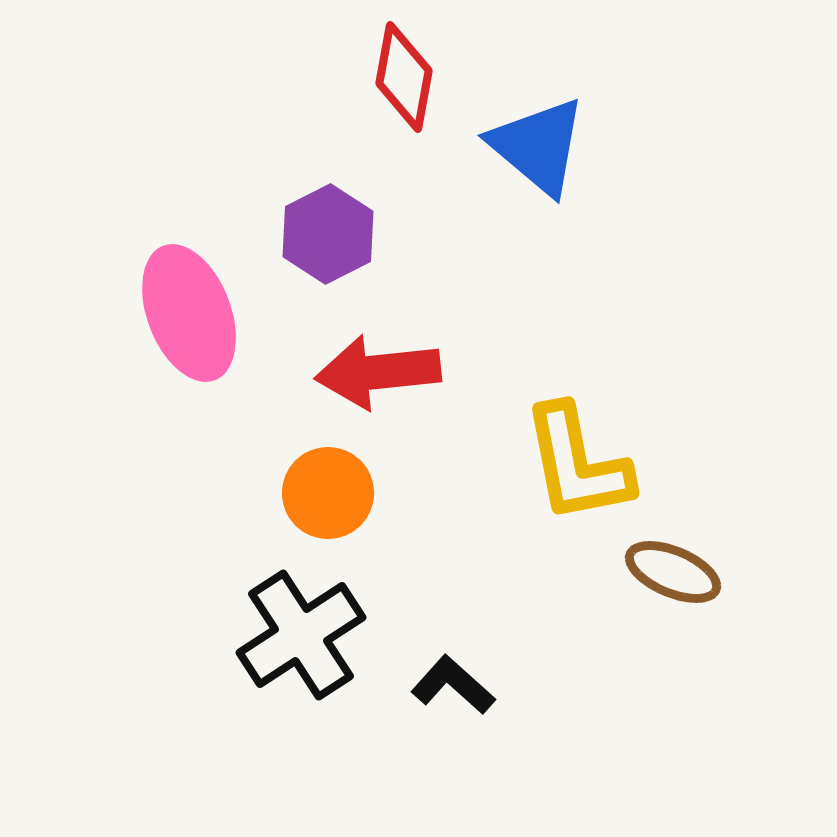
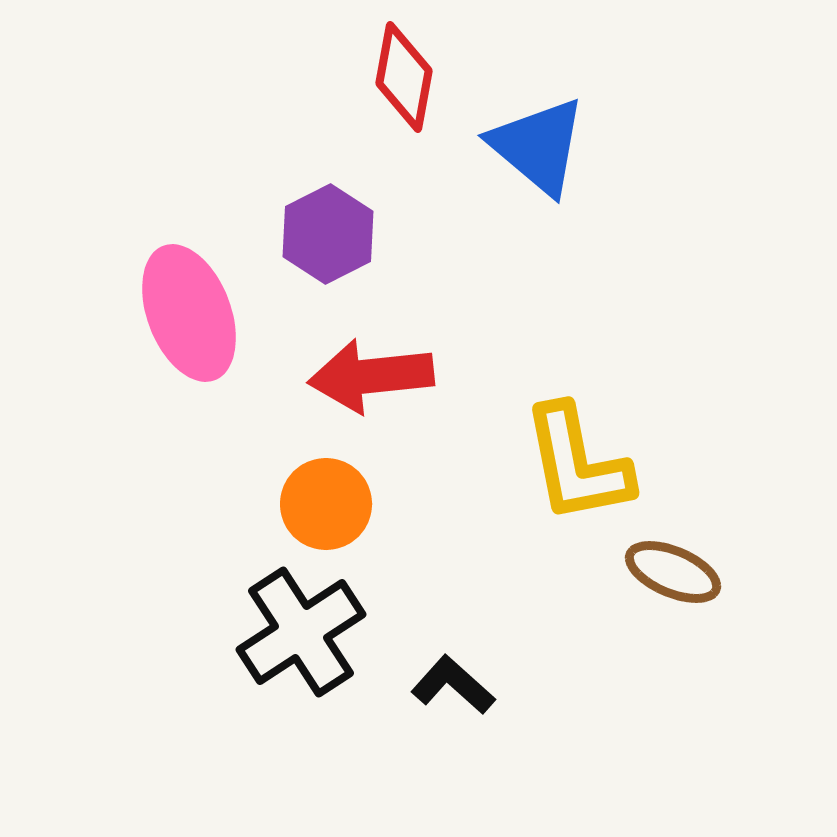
red arrow: moved 7 px left, 4 px down
orange circle: moved 2 px left, 11 px down
black cross: moved 3 px up
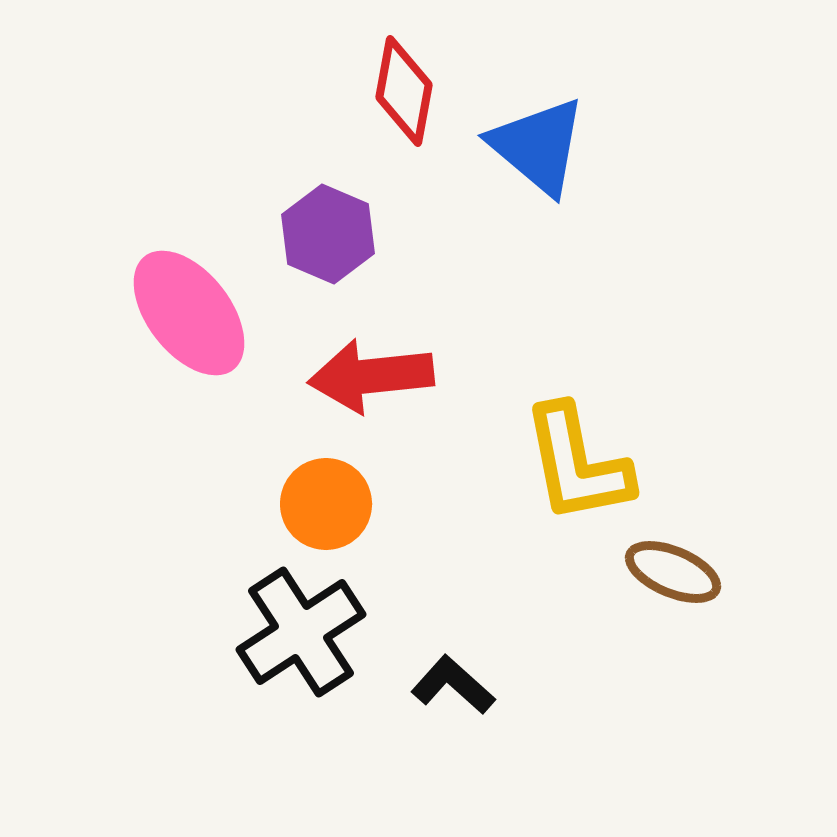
red diamond: moved 14 px down
purple hexagon: rotated 10 degrees counterclockwise
pink ellipse: rotated 17 degrees counterclockwise
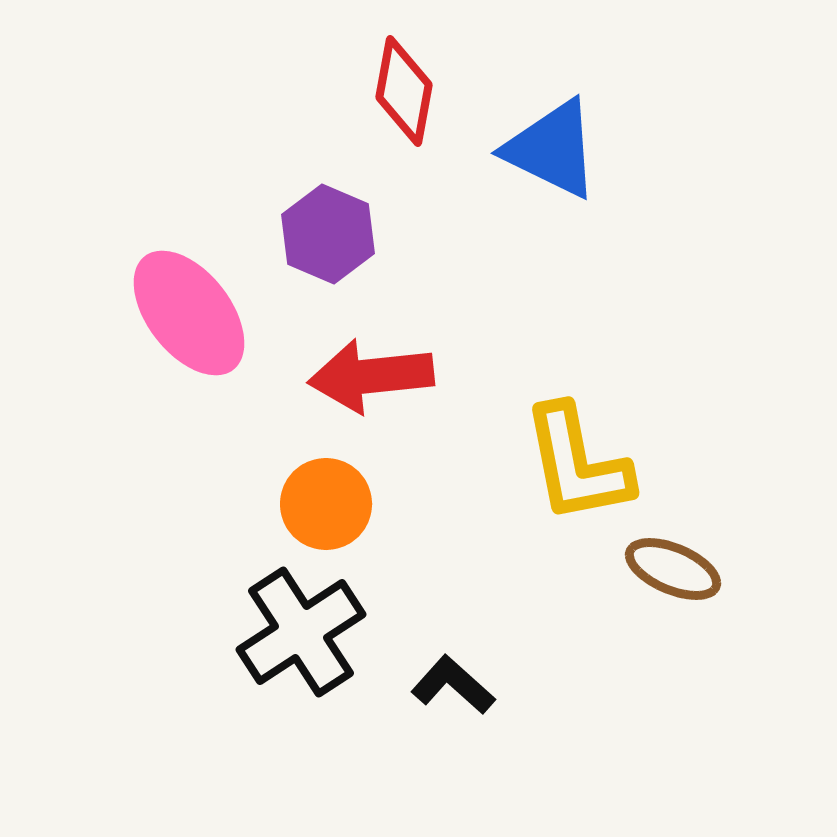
blue triangle: moved 14 px right, 3 px down; rotated 14 degrees counterclockwise
brown ellipse: moved 3 px up
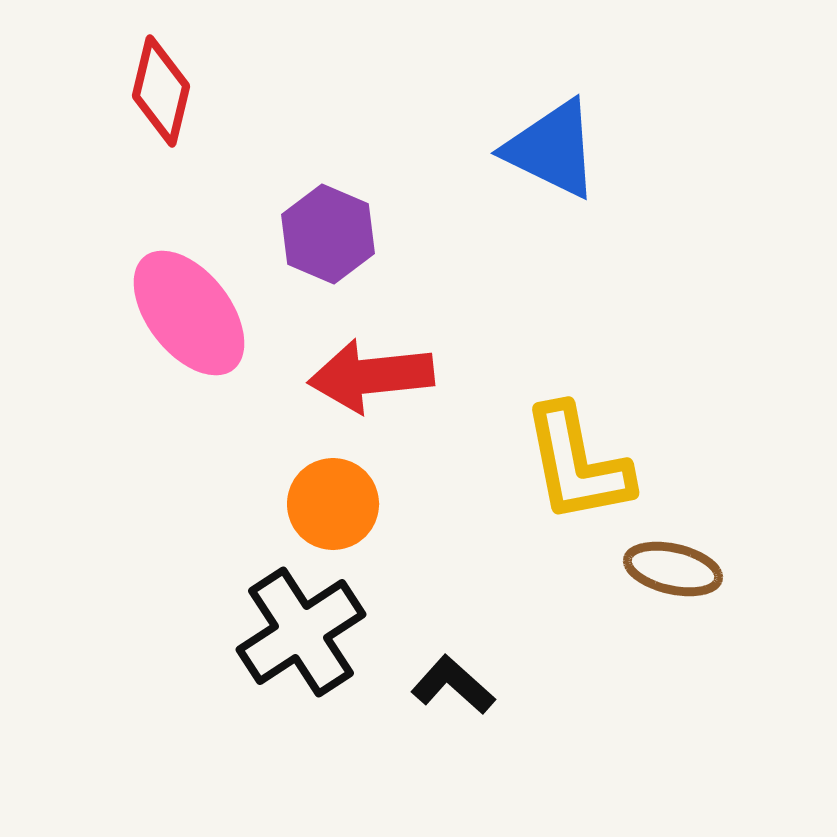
red diamond: moved 243 px left; rotated 3 degrees clockwise
orange circle: moved 7 px right
brown ellipse: rotated 10 degrees counterclockwise
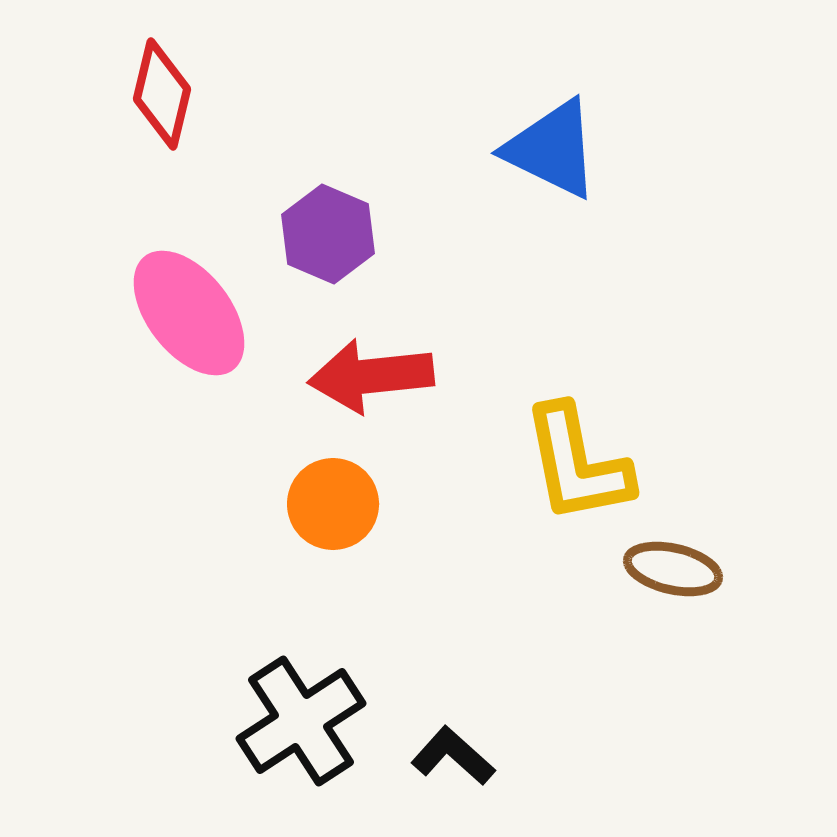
red diamond: moved 1 px right, 3 px down
black cross: moved 89 px down
black L-shape: moved 71 px down
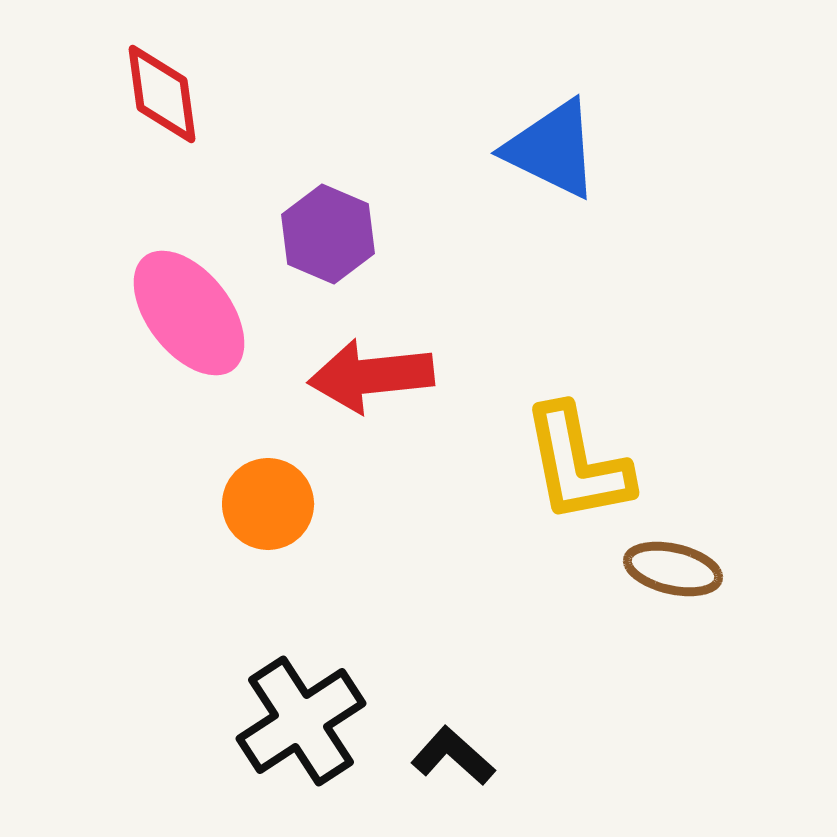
red diamond: rotated 21 degrees counterclockwise
orange circle: moved 65 px left
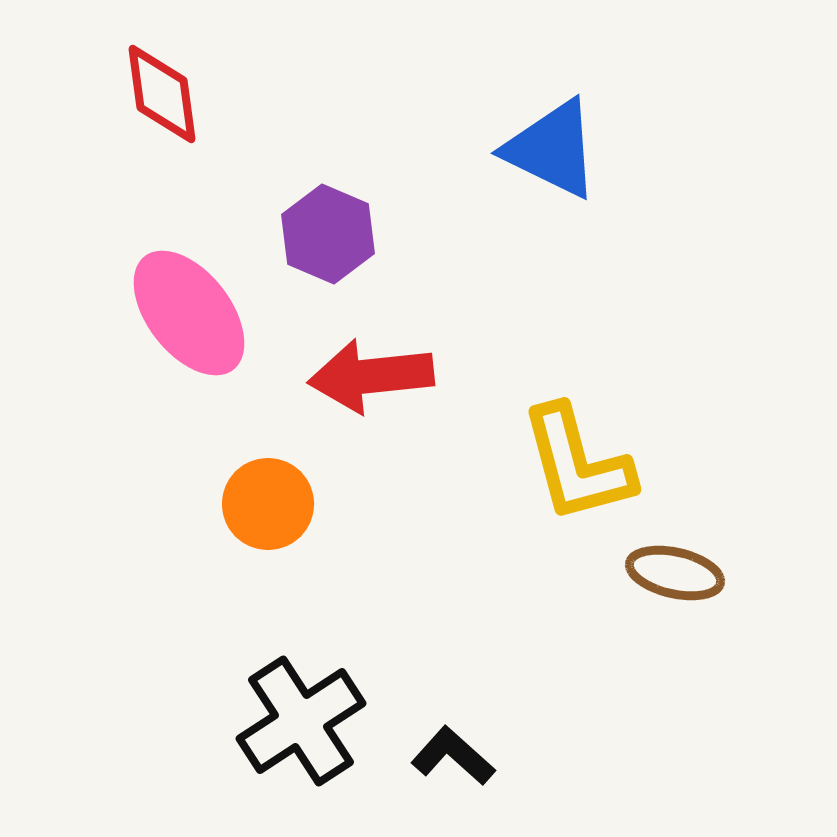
yellow L-shape: rotated 4 degrees counterclockwise
brown ellipse: moved 2 px right, 4 px down
